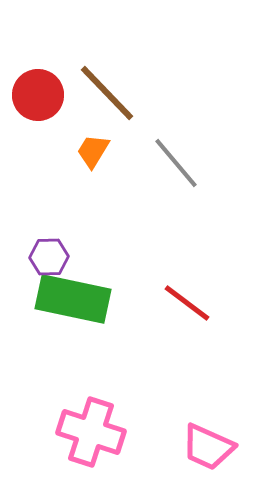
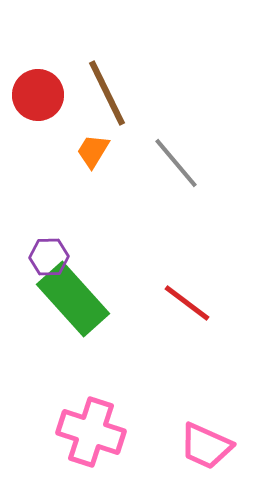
brown line: rotated 18 degrees clockwise
green rectangle: rotated 36 degrees clockwise
pink trapezoid: moved 2 px left, 1 px up
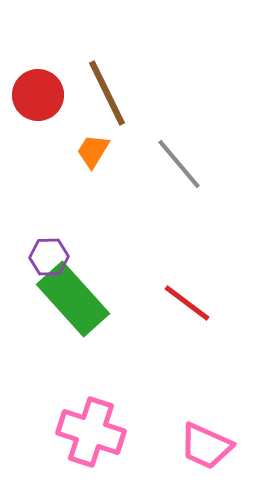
gray line: moved 3 px right, 1 px down
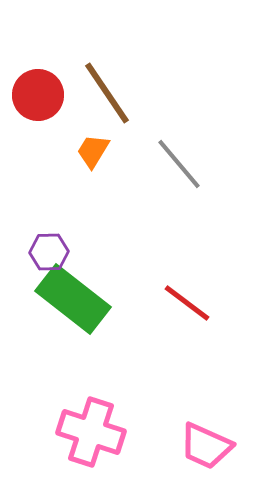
brown line: rotated 8 degrees counterclockwise
purple hexagon: moved 5 px up
green rectangle: rotated 10 degrees counterclockwise
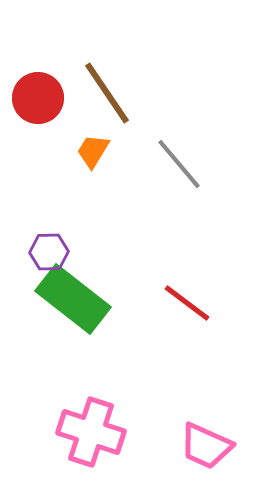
red circle: moved 3 px down
